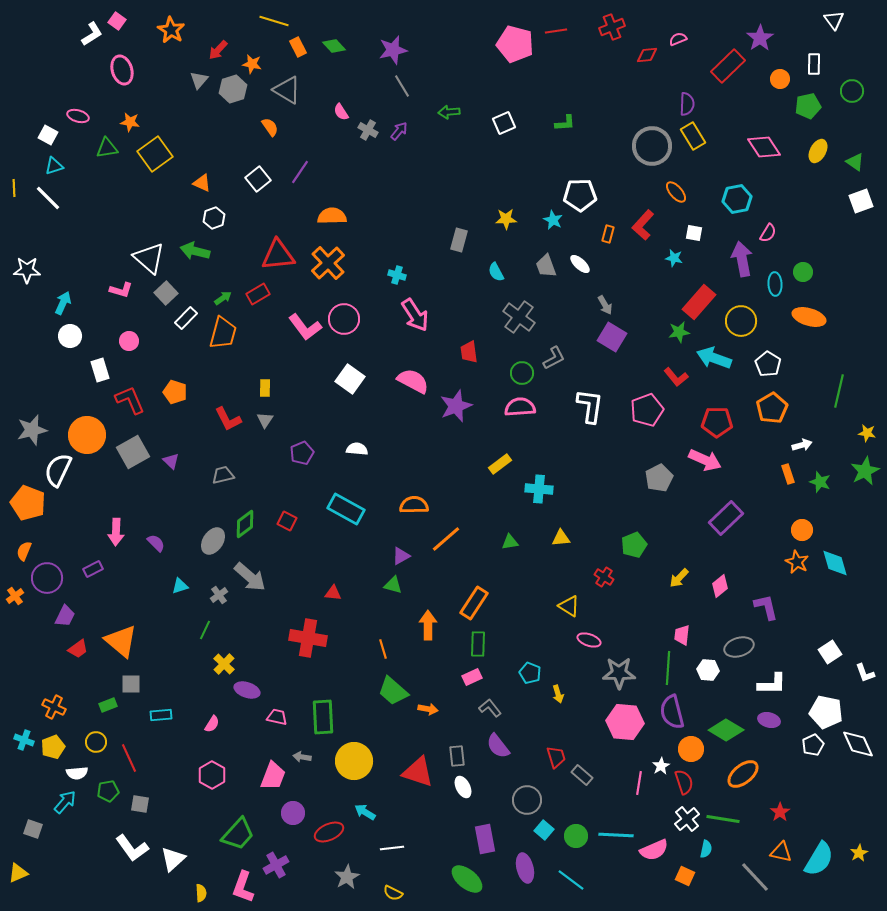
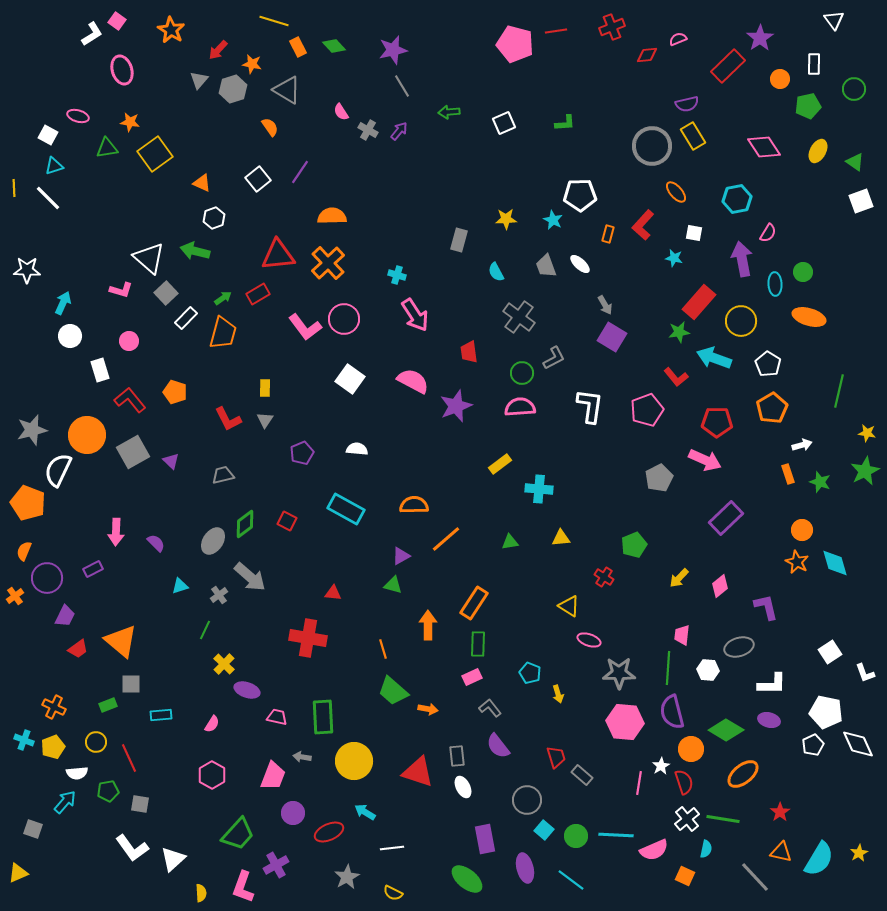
green circle at (852, 91): moved 2 px right, 2 px up
purple semicircle at (687, 104): rotated 75 degrees clockwise
red L-shape at (130, 400): rotated 16 degrees counterclockwise
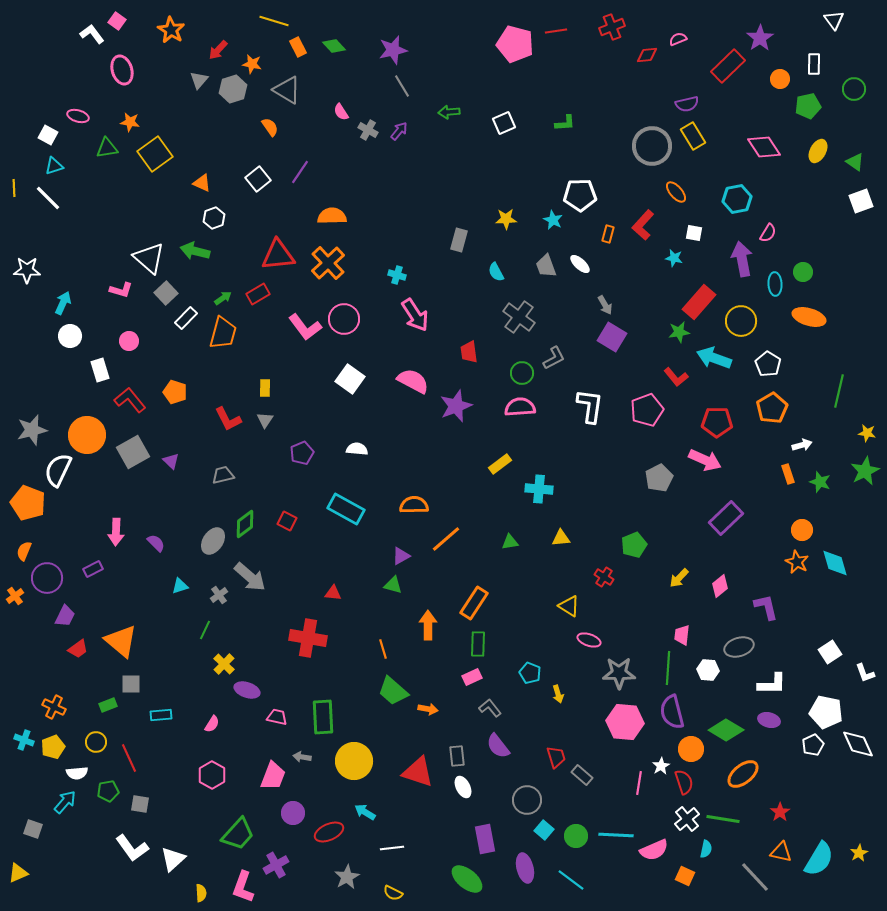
white L-shape at (92, 34): rotated 95 degrees counterclockwise
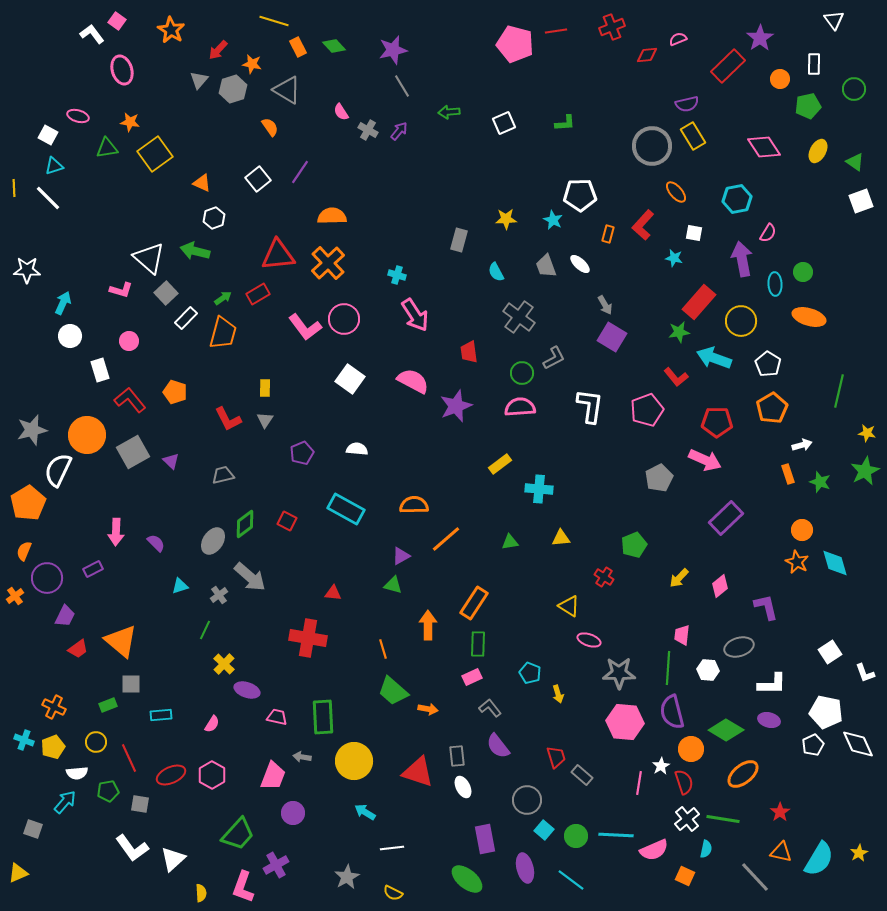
orange pentagon at (28, 503): rotated 20 degrees clockwise
red ellipse at (329, 832): moved 158 px left, 57 px up
